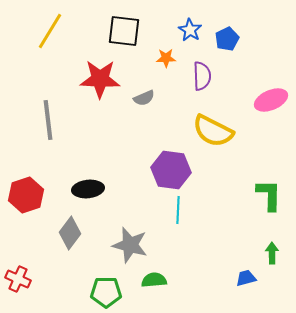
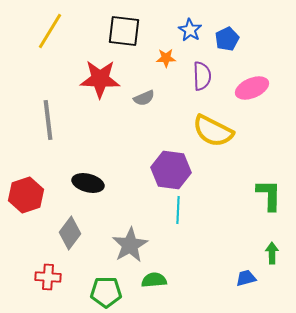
pink ellipse: moved 19 px left, 12 px up
black ellipse: moved 6 px up; rotated 20 degrees clockwise
gray star: rotated 27 degrees clockwise
red cross: moved 30 px right, 2 px up; rotated 20 degrees counterclockwise
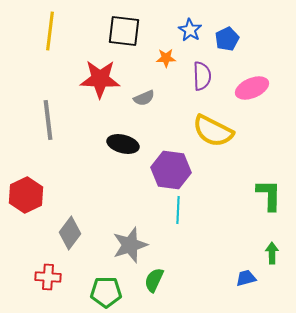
yellow line: rotated 24 degrees counterclockwise
black ellipse: moved 35 px right, 39 px up
red hexagon: rotated 8 degrees counterclockwise
gray star: rotated 12 degrees clockwise
green semicircle: rotated 60 degrees counterclockwise
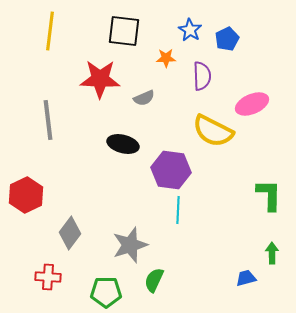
pink ellipse: moved 16 px down
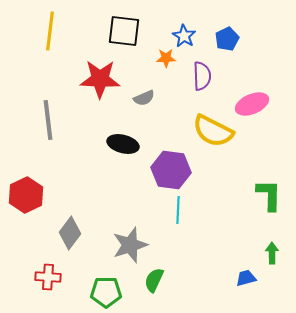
blue star: moved 6 px left, 6 px down
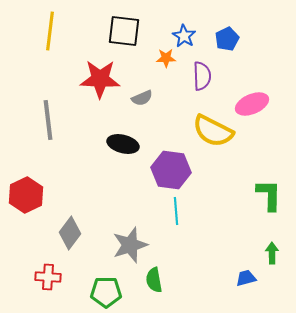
gray semicircle: moved 2 px left
cyan line: moved 2 px left, 1 px down; rotated 8 degrees counterclockwise
green semicircle: rotated 35 degrees counterclockwise
